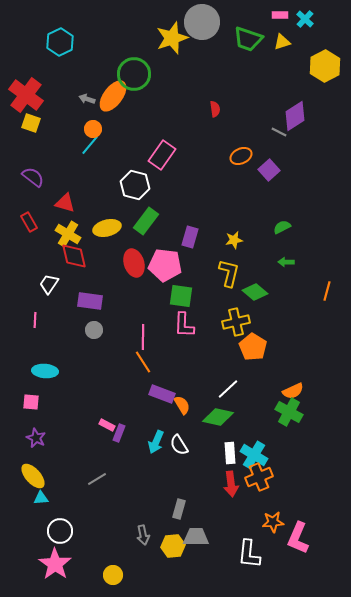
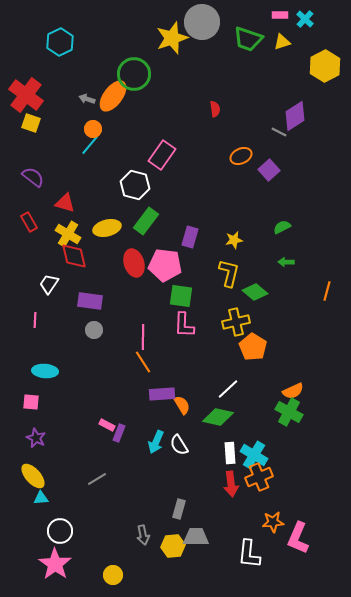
purple rectangle at (162, 394): rotated 25 degrees counterclockwise
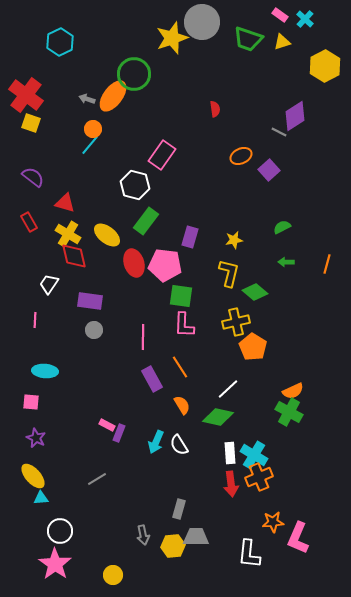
pink rectangle at (280, 15): rotated 35 degrees clockwise
yellow ellipse at (107, 228): moved 7 px down; rotated 52 degrees clockwise
orange line at (327, 291): moved 27 px up
orange line at (143, 362): moved 37 px right, 5 px down
purple rectangle at (162, 394): moved 10 px left, 15 px up; rotated 65 degrees clockwise
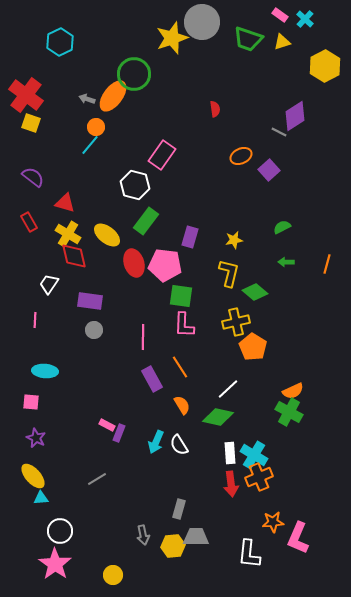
orange circle at (93, 129): moved 3 px right, 2 px up
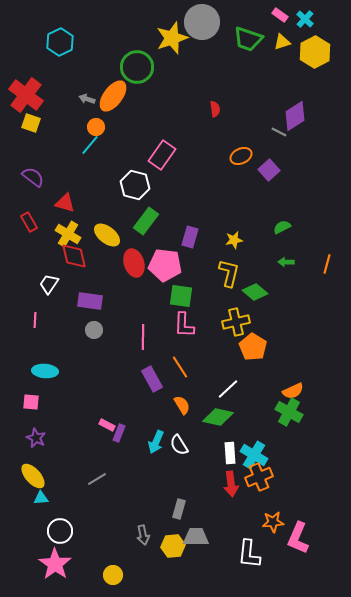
yellow hexagon at (325, 66): moved 10 px left, 14 px up
green circle at (134, 74): moved 3 px right, 7 px up
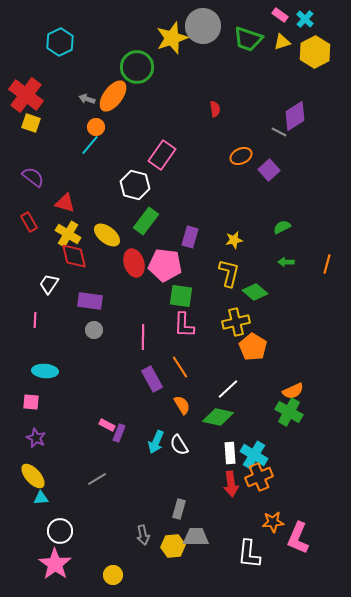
gray circle at (202, 22): moved 1 px right, 4 px down
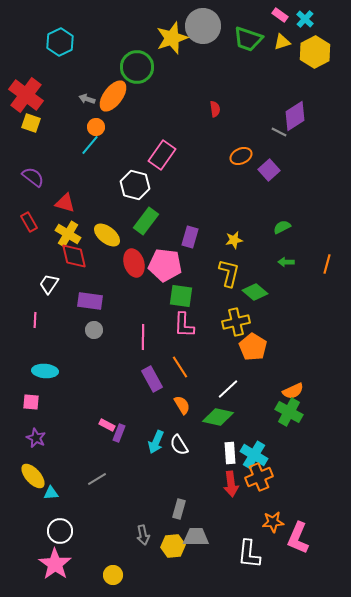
cyan triangle at (41, 498): moved 10 px right, 5 px up
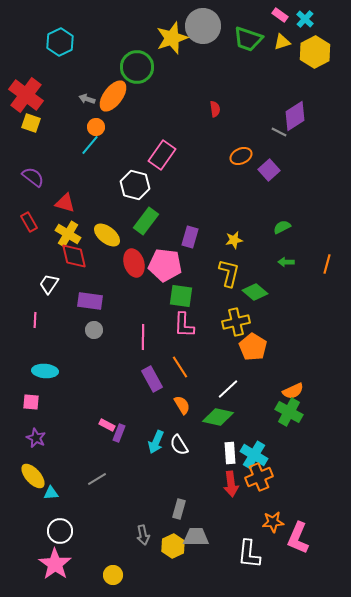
yellow hexagon at (173, 546): rotated 20 degrees counterclockwise
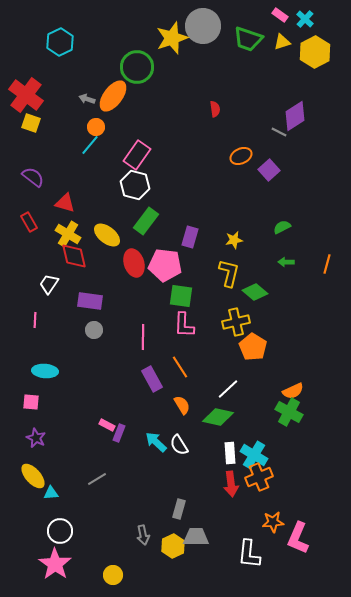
pink rectangle at (162, 155): moved 25 px left
cyan arrow at (156, 442): rotated 110 degrees clockwise
